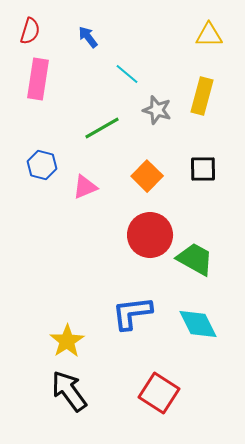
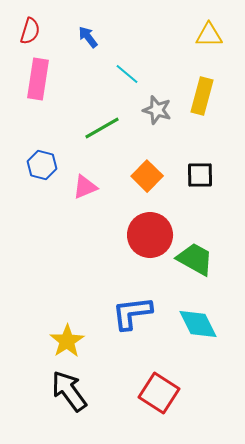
black square: moved 3 px left, 6 px down
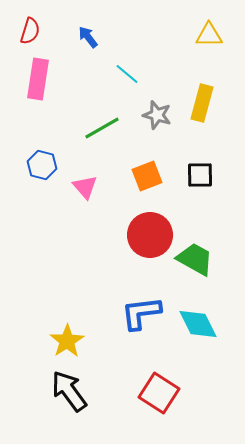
yellow rectangle: moved 7 px down
gray star: moved 5 px down
orange square: rotated 24 degrees clockwise
pink triangle: rotated 48 degrees counterclockwise
blue L-shape: moved 9 px right
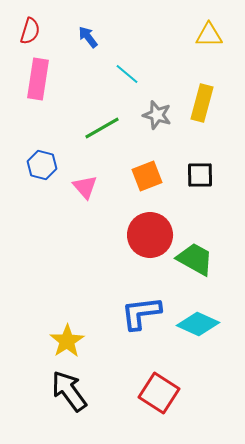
cyan diamond: rotated 39 degrees counterclockwise
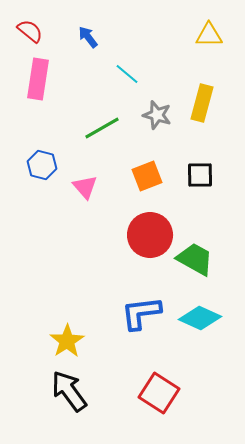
red semicircle: rotated 68 degrees counterclockwise
cyan diamond: moved 2 px right, 6 px up
